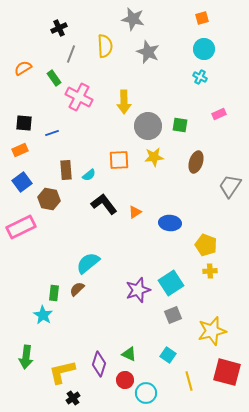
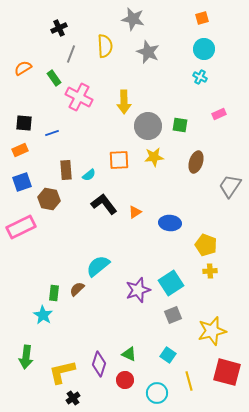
blue square at (22, 182): rotated 18 degrees clockwise
cyan semicircle at (88, 263): moved 10 px right, 3 px down
cyan circle at (146, 393): moved 11 px right
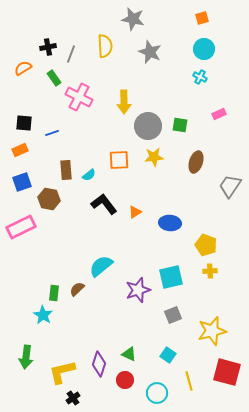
black cross at (59, 28): moved 11 px left, 19 px down; rotated 14 degrees clockwise
gray star at (148, 52): moved 2 px right
cyan semicircle at (98, 266): moved 3 px right
cyan square at (171, 283): moved 6 px up; rotated 20 degrees clockwise
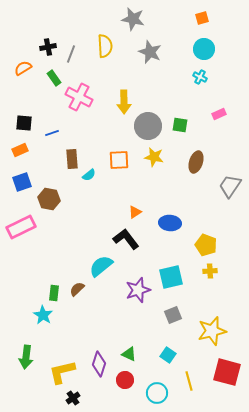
yellow star at (154, 157): rotated 18 degrees clockwise
brown rectangle at (66, 170): moved 6 px right, 11 px up
black L-shape at (104, 204): moved 22 px right, 35 px down
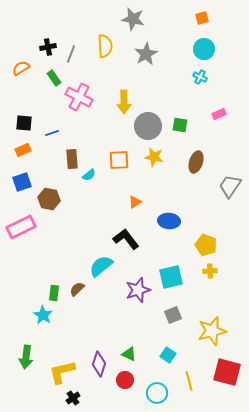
gray star at (150, 52): moved 4 px left, 2 px down; rotated 20 degrees clockwise
orange semicircle at (23, 68): moved 2 px left
orange rectangle at (20, 150): moved 3 px right
orange triangle at (135, 212): moved 10 px up
blue ellipse at (170, 223): moved 1 px left, 2 px up
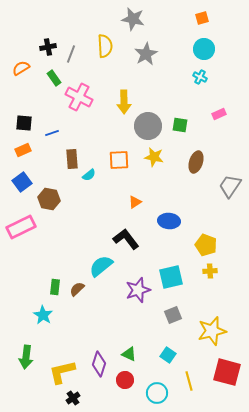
blue square at (22, 182): rotated 18 degrees counterclockwise
green rectangle at (54, 293): moved 1 px right, 6 px up
